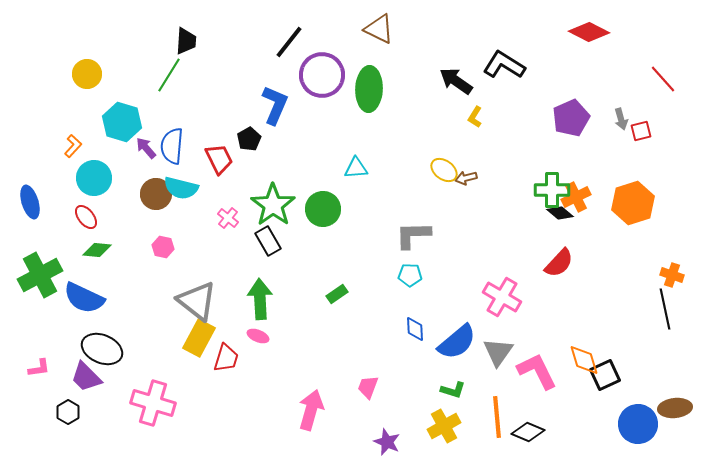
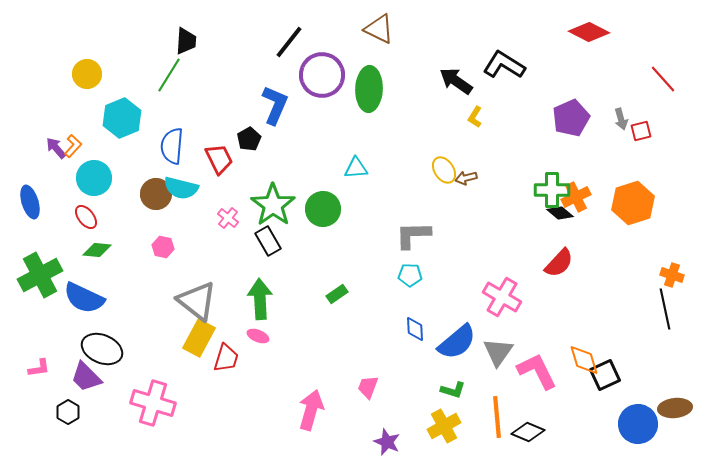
cyan hexagon at (122, 122): moved 4 px up; rotated 21 degrees clockwise
purple arrow at (146, 148): moved 90 px left
yellow ellipse at (444, 170): rotated 20 degrees clockwise
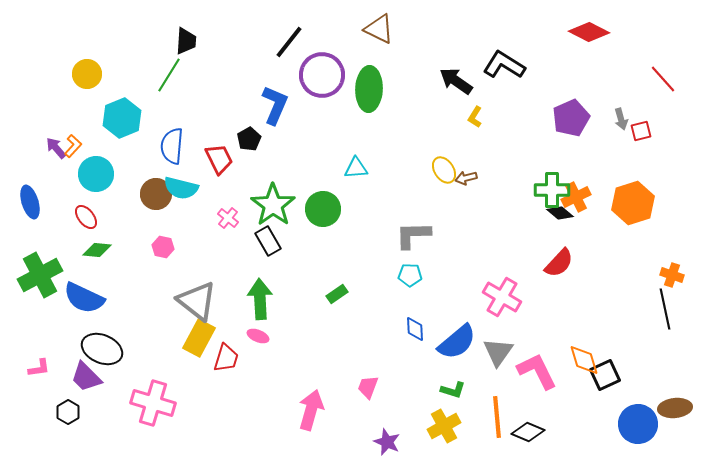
cyan circle at (94, 178): moved 2 px right, 4 px up
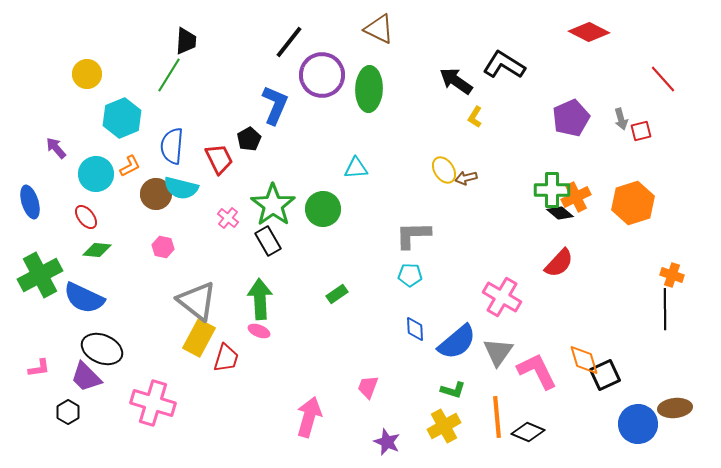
orange L-shape at (73, 146): moved 57 px right, 20 px down; rotated 20 degrees clockwise
black line at (665, 309): rotated 12 degrees clockwise
pink ellipse at (258, 336): moved 1 px right, 5 px up
pink arrow at (311, 410): moved 2 px left, 7 px down
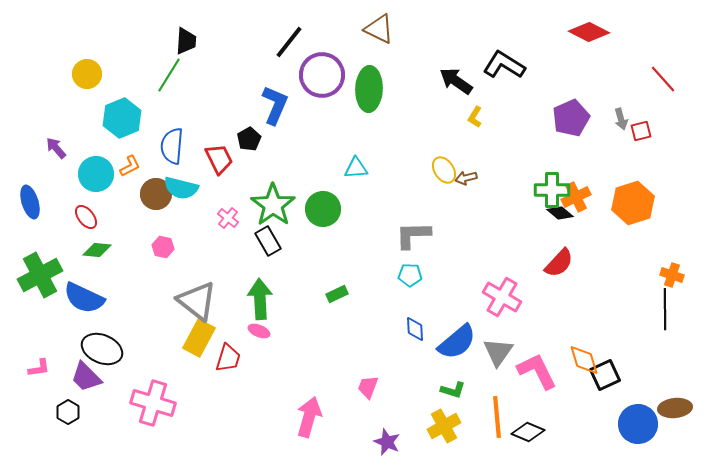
green rectangle at (337, 294): rotated 10 degrees clockwise
red trapezoid at (226, 358): moved 2 px right
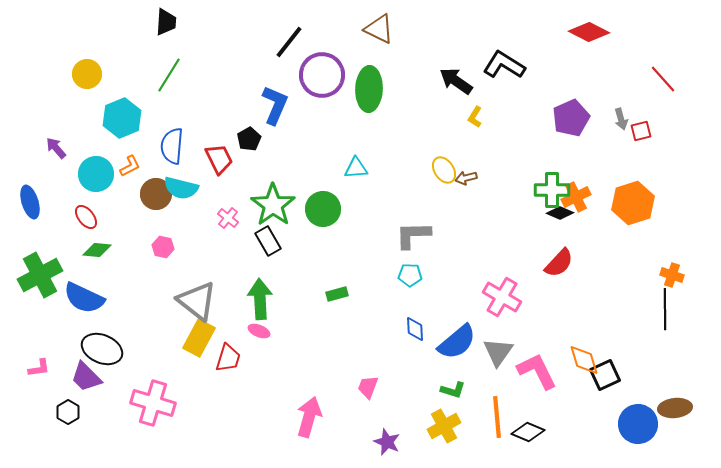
black trapezoid at (186, 41): moved 20 px left, 19 px up
black diamond at (560, 213): rotated 16 degrees counterclockwise
green rectangle at (337, 294): rotated 10 degrees clockwise
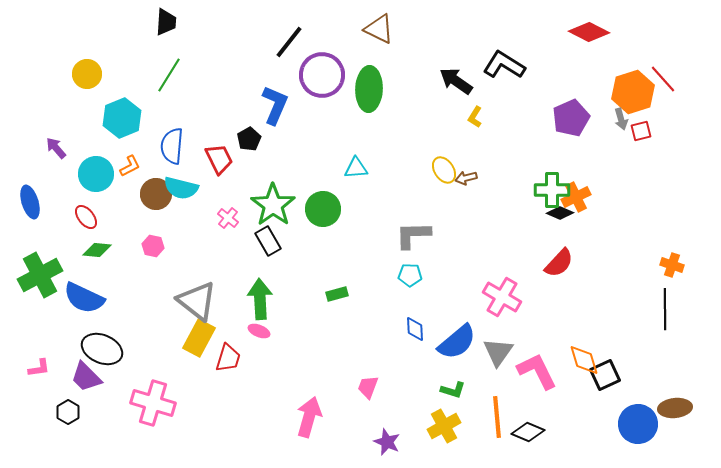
orange hexagon at (633, 203): moved 111 px up
pink hexagon at (163, 247): moved 10 px left, 1 px up
orange cross at (672, 275): moved 10 px up
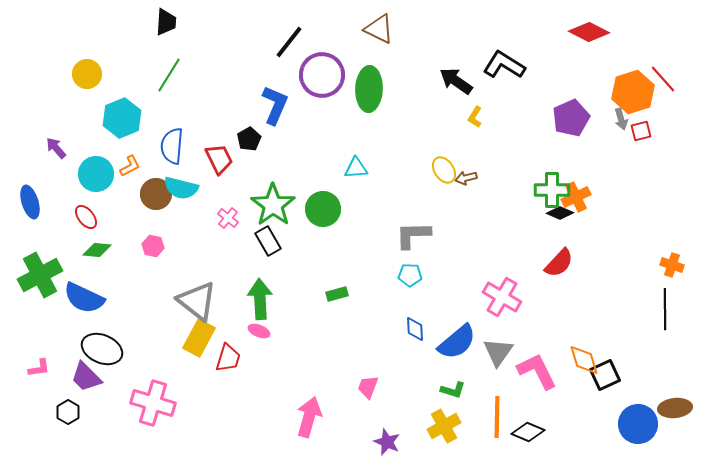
orange line at (497, 417): rotated 6 degrees clockwise
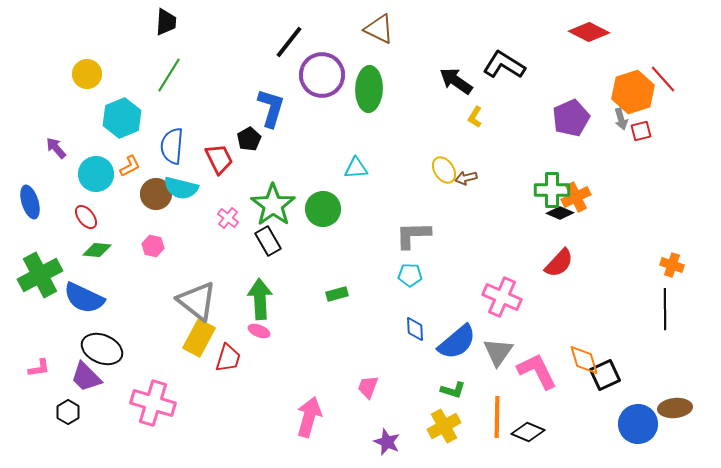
blue L-shape at (275, 105): moved 4 px left, 3 px down; rotated 6 degrees counterclockwise
pink cross at (502, 297): rotated 6 degrees counterclockwise
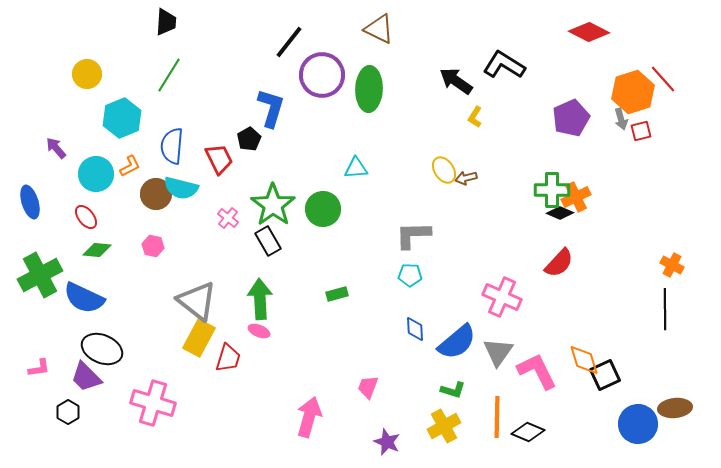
orange cross at (672, 265): rotated 10 degrees clockwise
